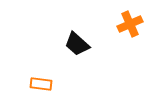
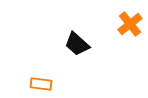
orange cross: rotated 15 degrees counterclockwise
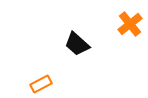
orange rectangle: rotated 35 degrees counterclockwise
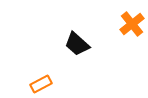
orange cross: moved 2 px right
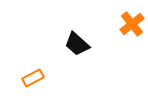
orange rectangle: moved 8 px left, 6 px up
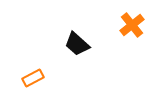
orange cross: moved 1 px down
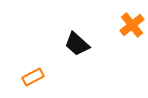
orange rectangle: moved 1 px up
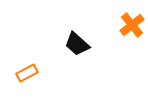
orange rectangle: moved 6 px left, 4 px up
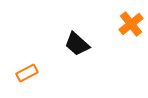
orange cross: moved 1 px left, 1 px up
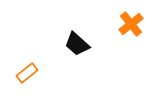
orange rectangle: rotated 10 degrees counterclockwise
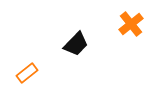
black trapezoid: moved 1 px left; rotated 88 degrees counterclockwise
